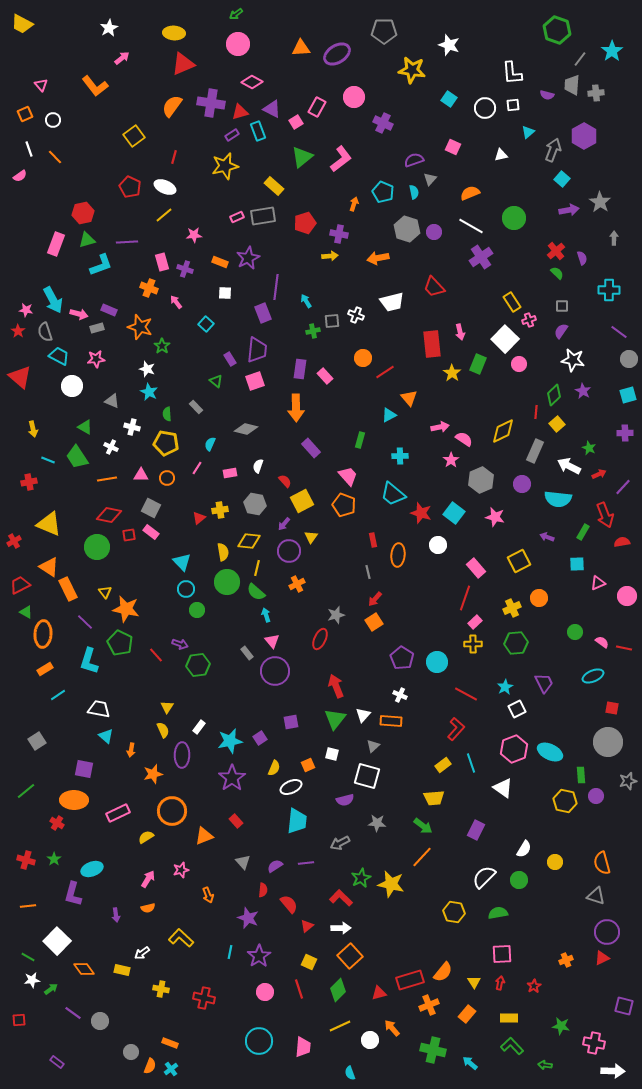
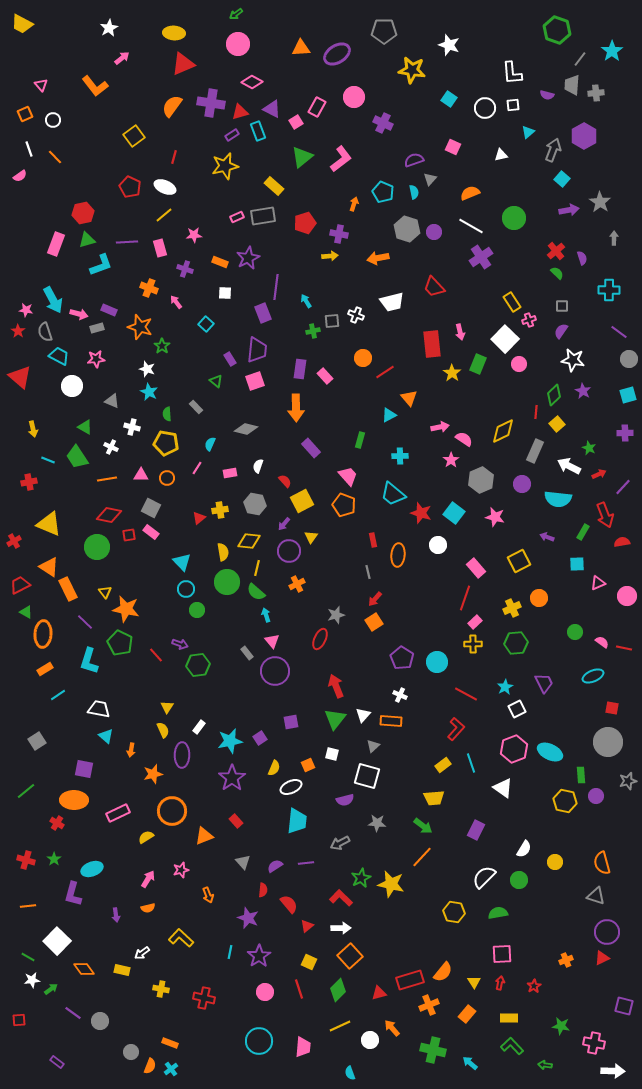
pink rectangle at (162, 262): moved 2 px left, 14 px up
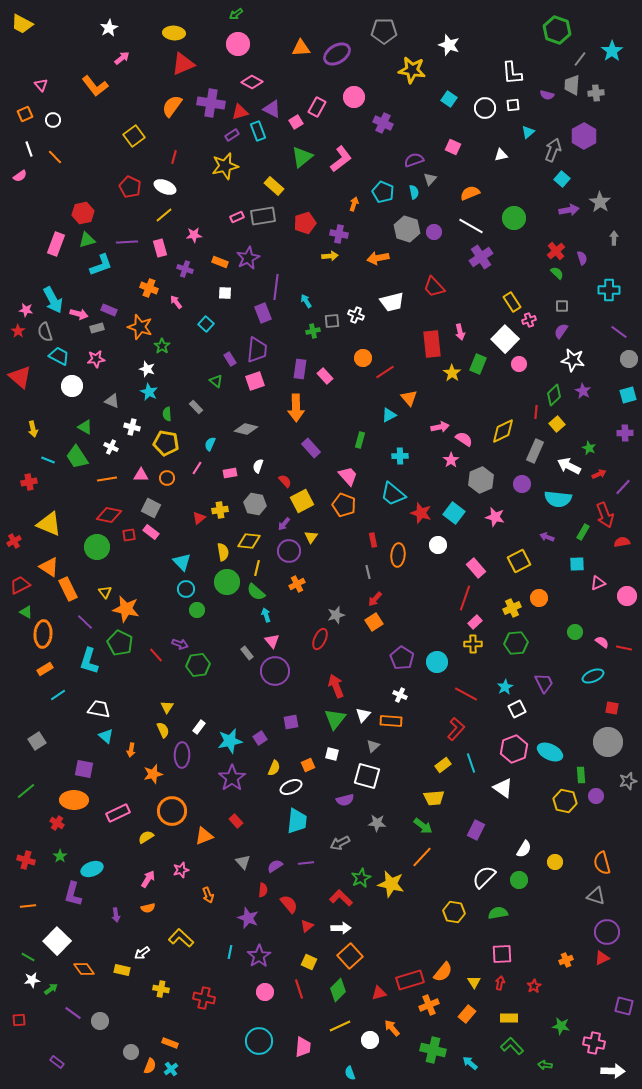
green star at (54, 859): moved 6 px right, 3 px up
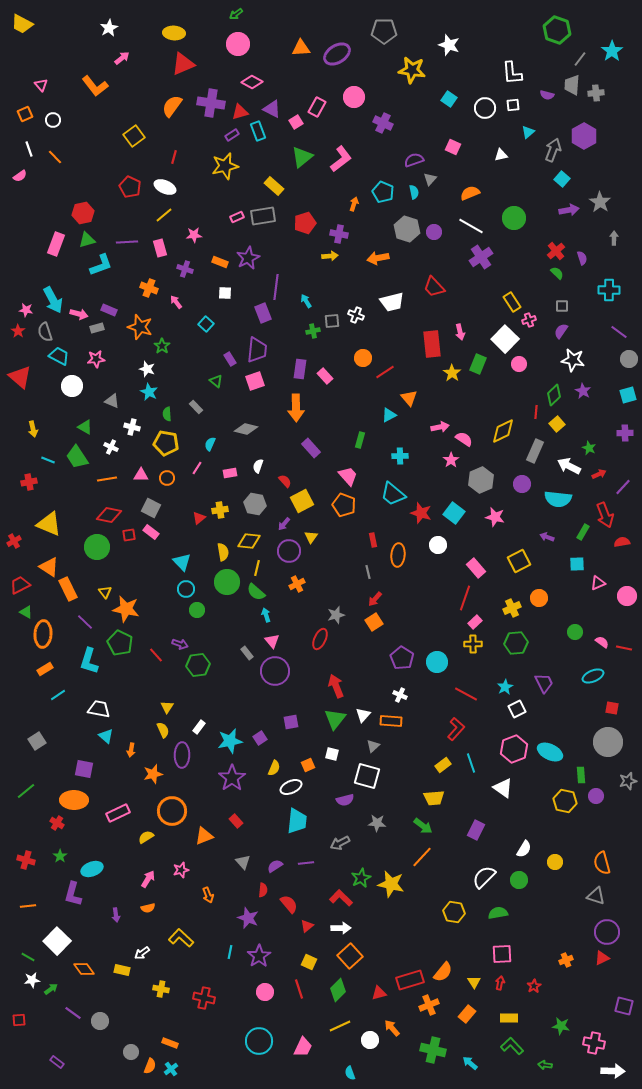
pink trapezoid at (303, 1047): rotated 20 degrees clockwise
